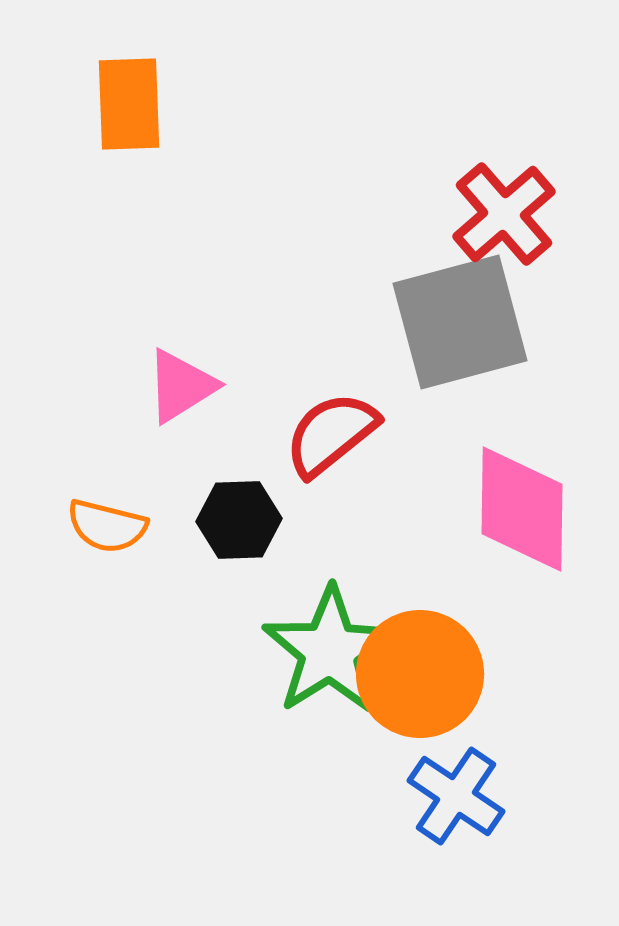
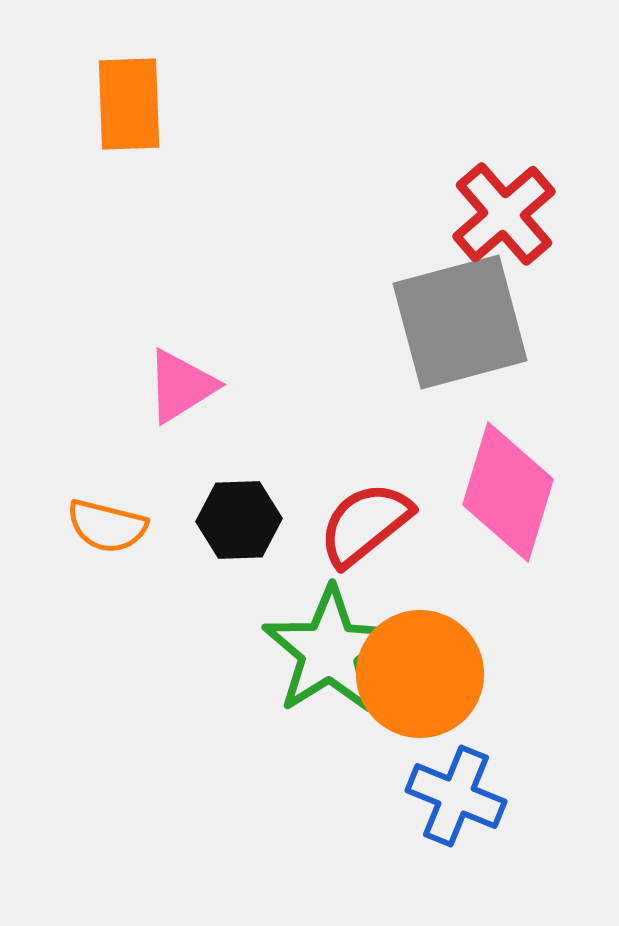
red semicircle: moved 34 px right, 90 px down
pink diamond: moved 14 px left, 17 px up; rotated 16 degrees clockwise
blue cross: rotated 12 degrees counterclockwise
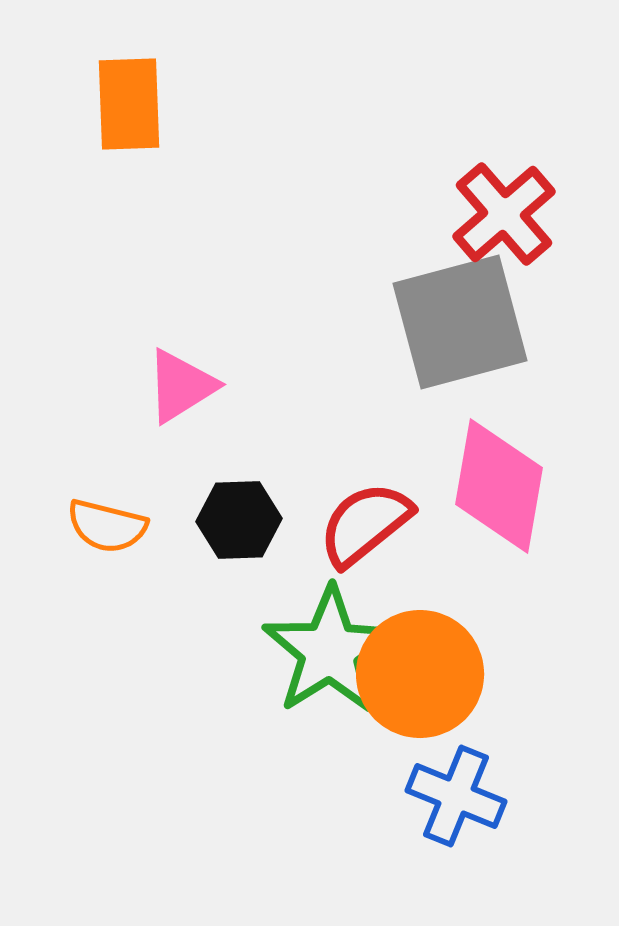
pink diamond: moved 9 px left, 6 px up; rotated 7 degrees counterclockwise
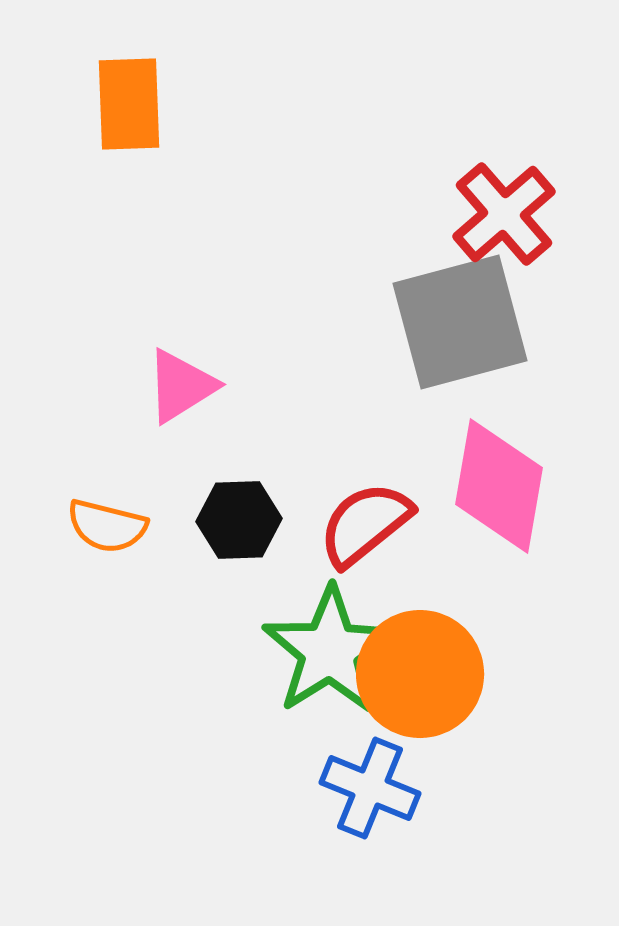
blue cross: moved 86 px left, 8 px up
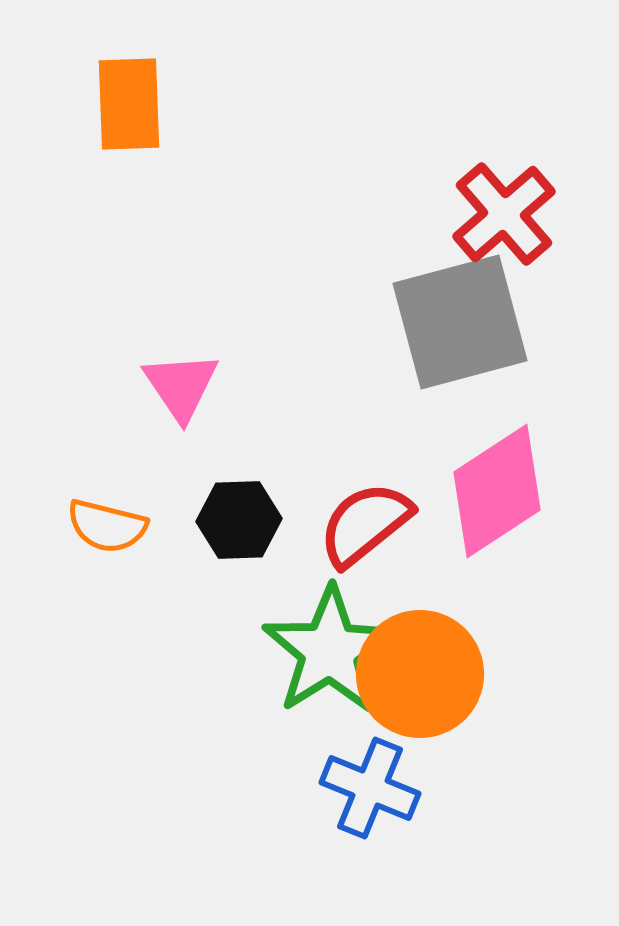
pink triangle: rotated 32 degrees counterclockwise
pink diamond: moved 2 px left, 5 px down; rotated 47 degrees clockwise
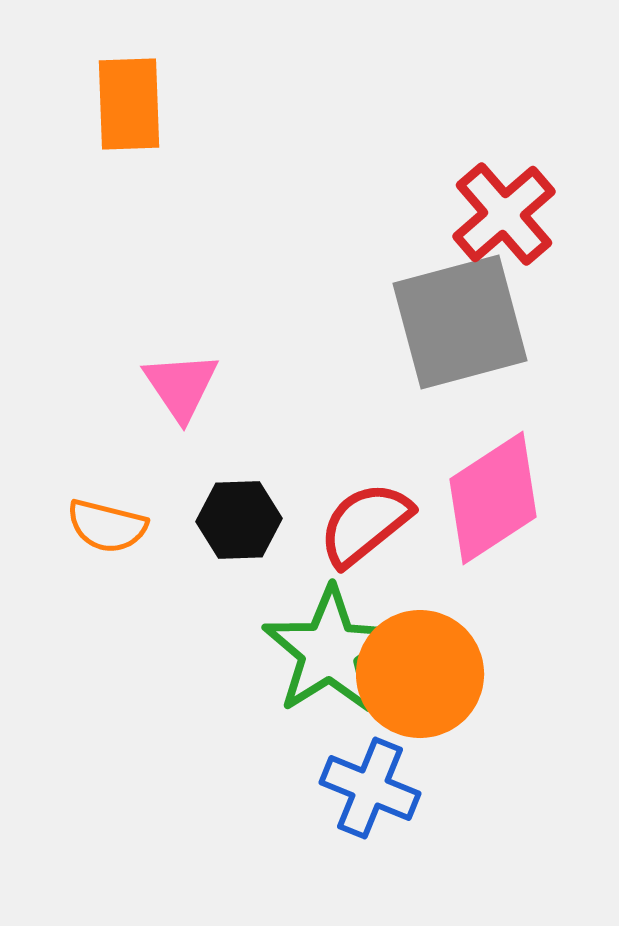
pink diamond: moved 4 px left, 7 px down
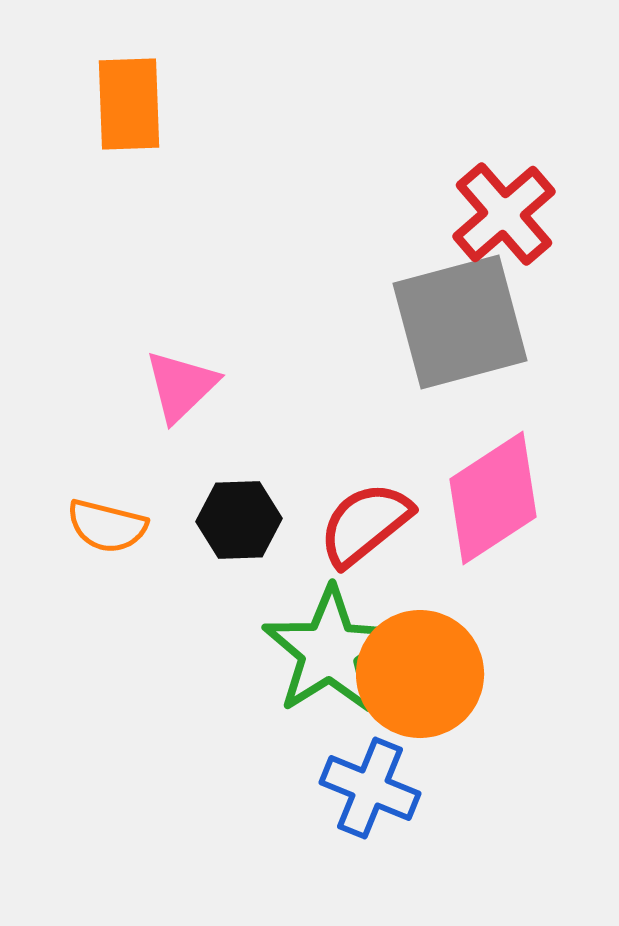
pink triangle: rotated 20 degrees clockwise
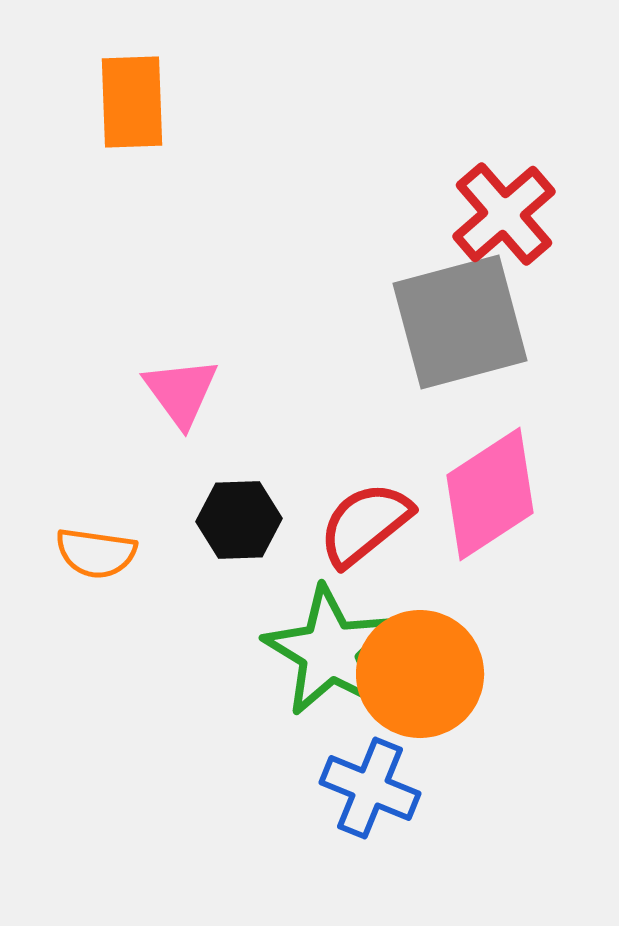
orange rectangle: moved 3 px right, 2 px up
pink triangle: moved 6 px down; rotated 22 degrees counterclockwise
pink diamond: moved 3 px left, 4 px up
orange semicircle: moved 11 px left, 27 px down; rotated 6 degrees counterclockwise
green star: rotated 9 degrees counterclockwise
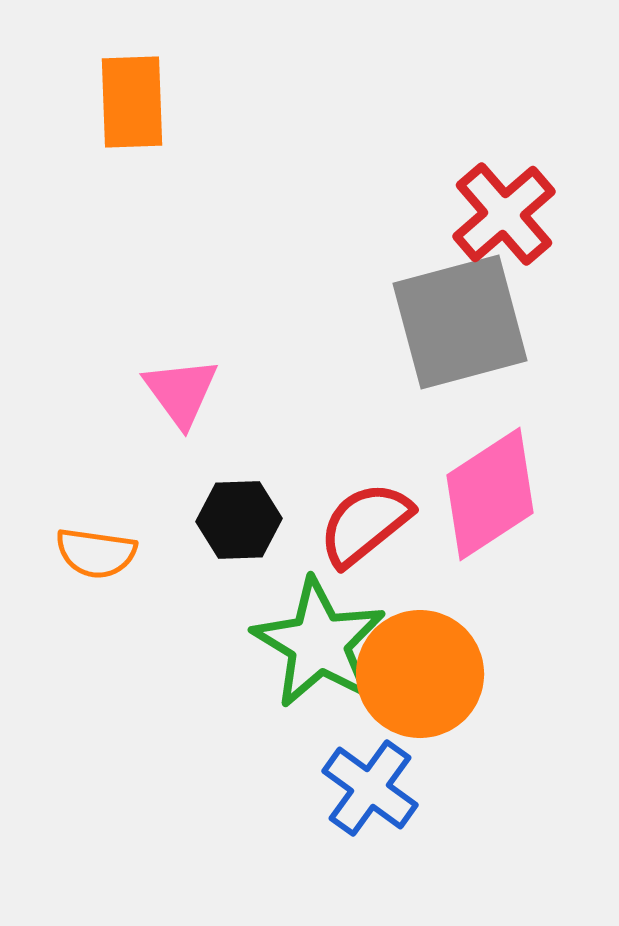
green star: moved 11 px left, 8 px up
blue cross: rotated 14 degrees clockwise
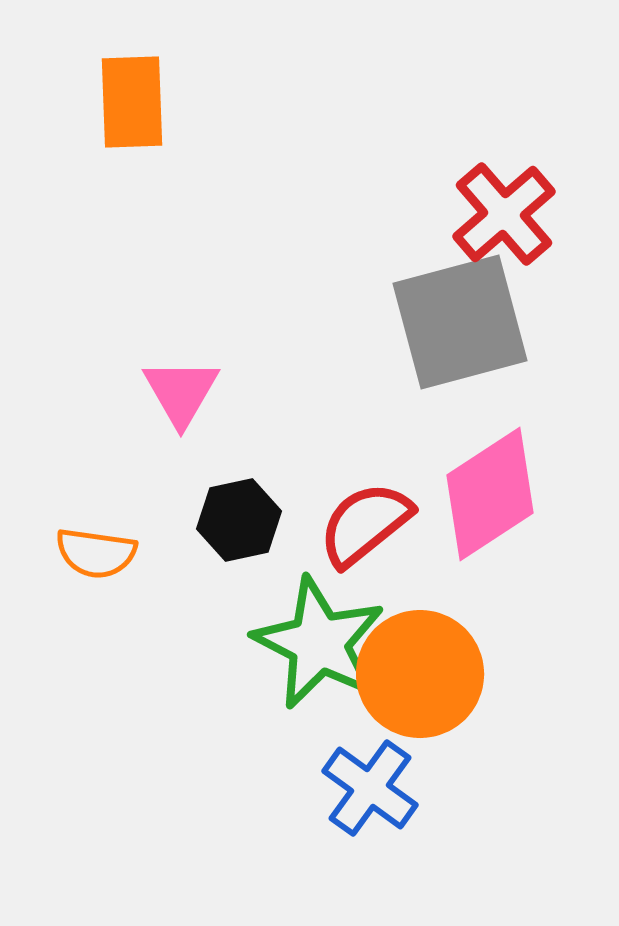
pink triangle: rotated 6 degrees clockwise
black hexagon: rotated 10 degrees counterclockwise
green star: rotated 4 degrees counterclockwise
